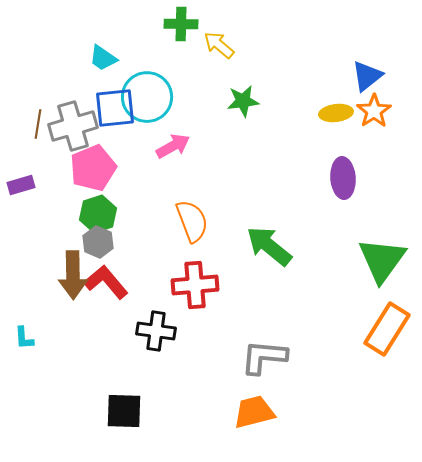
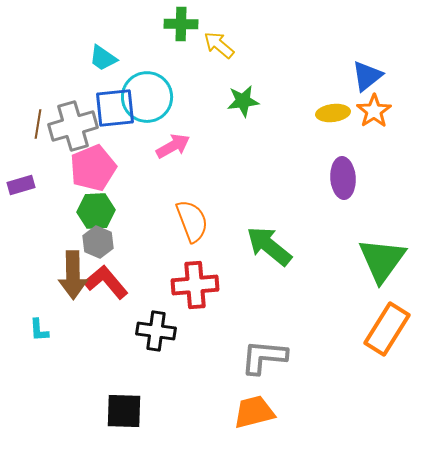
yellow ellipse: moved 3 px left
green hexagon: moved 2 px left, 3 px up; rotated 15 degrees clockwise
cyan L-shape: moved 15 px right, 8 px up
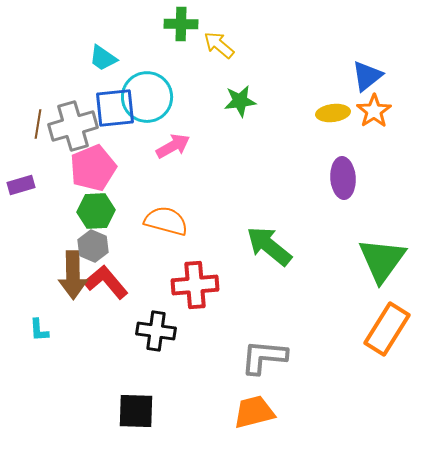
green star: moved 3 px left
orange semicircle: moved 26 px left; rotated 54 degrees counterclockwise
gray hexagon: moved 5 px left, 4 px down
black square: moved 12 px right
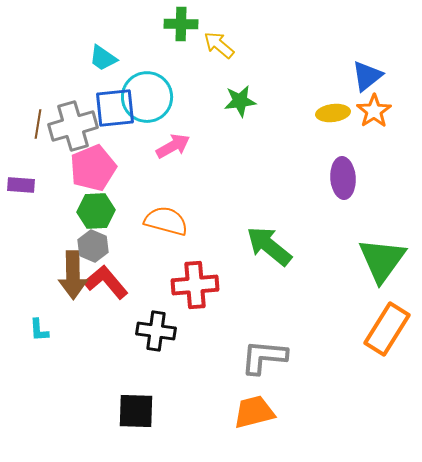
purple rectangle: rotated 20 degrees clockwise
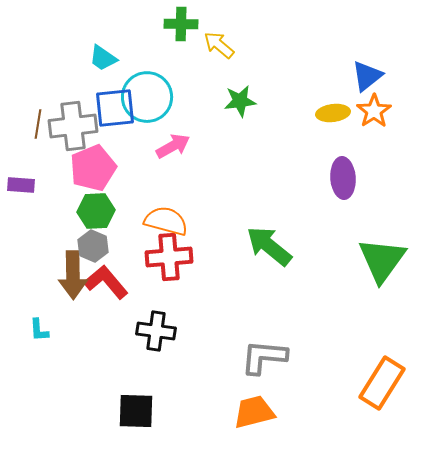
gray cross: rotated 9 degrees clockwise
red cross: moved 26 px left, 28 px up
orange rectangle: moved 5 px left, 54 px down
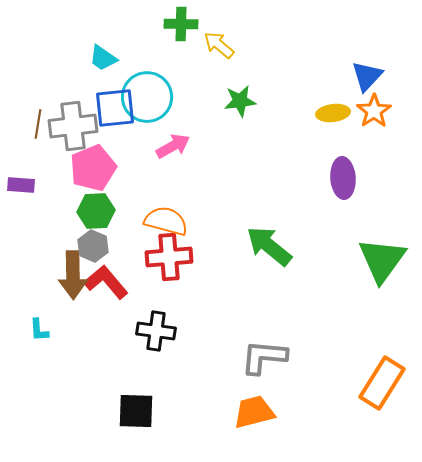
blue triangle: rotated 8 degrees counterclockwise
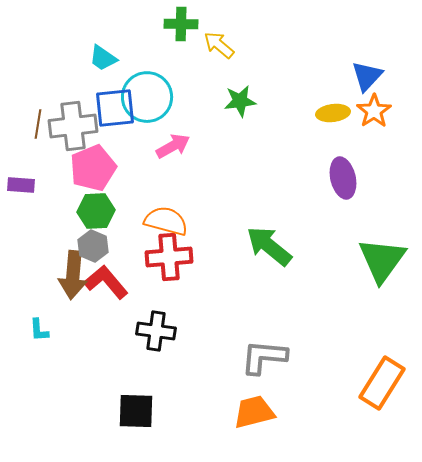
purple ellipse: rotated 9 degrees counterclockwise
brown arrow: rotated 6 degrees clockwise
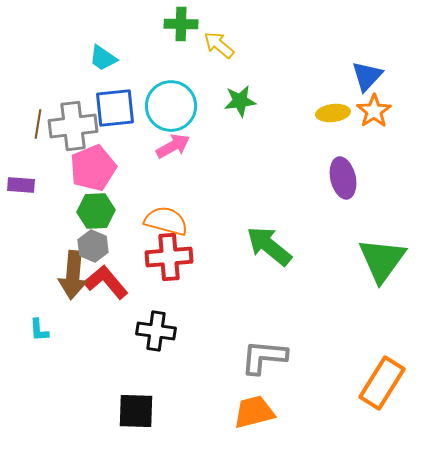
cyan circle: moved 24 px right, 9 px down
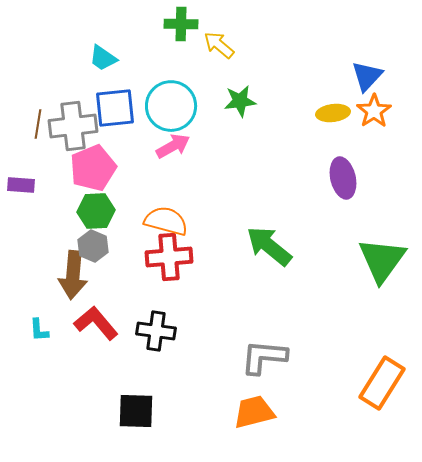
red L-shape: moved 10 px left, 41 px down
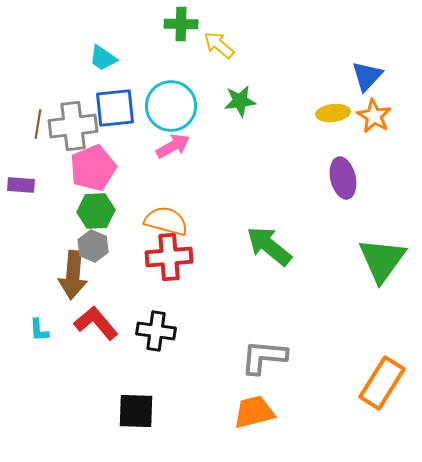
orange star: moved 5 px down; rotated 8 degrees counterclockwise
